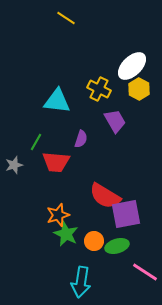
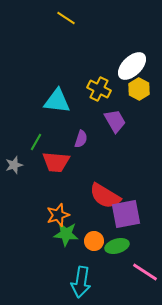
green star: rotated 20 degrees counterclockwise
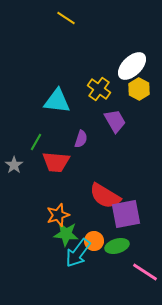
yellow cross: rotated 10 degrees clockwise
gray star: rotated 18 degrees counterclockwise
cyan arrow: moved 3 px left, 29 px up; rotated 28 degrees clockwise
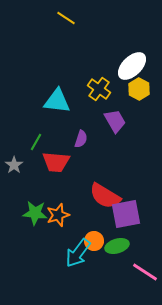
green star: moved 31 px left, 21 px up
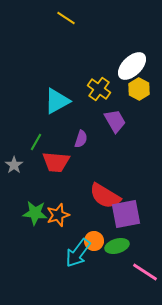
cyan triangle: rotated 36 degrees counterclockwise
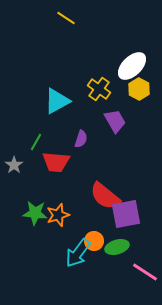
red semicircle: rotated 8 degrees clockwise
green ellipse: moved 1 px down
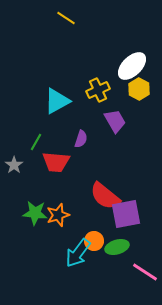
yellow cross: moved 1 px left, 1 px down; rotated 30 degrees clockwise
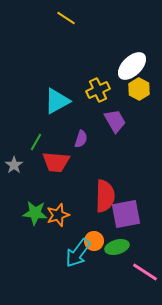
red semicircle: rotated 128 degrees counterclockwise
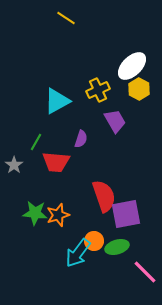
red semicircle: moved 1 px left; rotated 20 degrees counterclockwise
pink line: rotated 12 degrees clockwise
